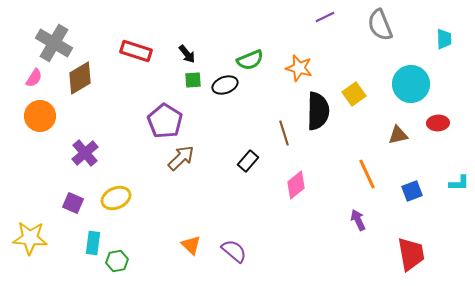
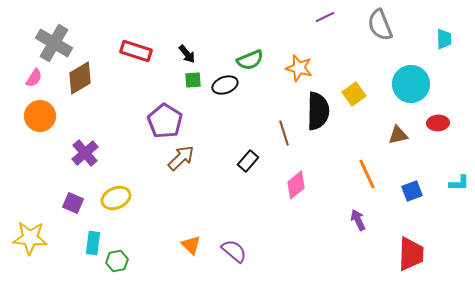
red trapezoid: rotated 12 degrees clockwise
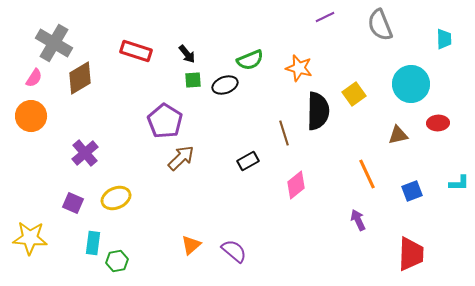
orange circle: moved 9 px left
black rectangle: rotated 20 degrees clockwise
orange triangle: rotated 35 degrees clockwise
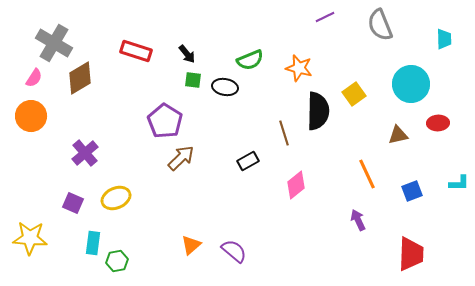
green square: rotated 12 degrees clockwise
black ellipse: moved 2 px down; rotated 30 degrees clockwise
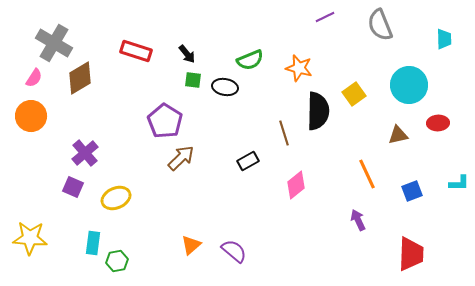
cyan circle: moved 2 px left, 1 px down
purple square: moved 16 px up
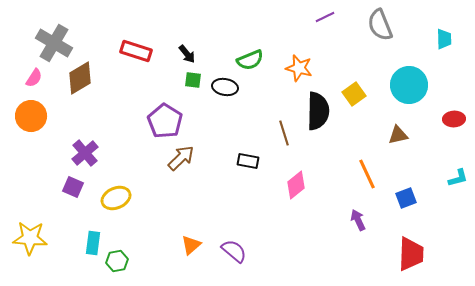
red ellipse: moved 16 px right, 4 px up
black rectangle: rotated 40 degrees clockwise
cyan L-shape: moved 1 px left, 5 px up; rotated 15 degrees counterclockwise
blue square: moved 6 px left, 7 px down
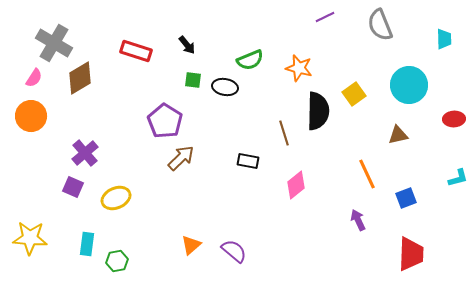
black arrow: moved 9 px up
cyan rectangle: moved 6 px left, 1 px down
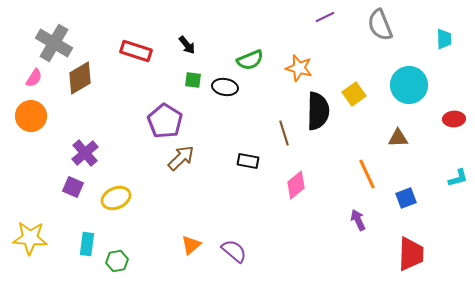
brown triangle: moved 3 px down; rotated 10 degrees clockwise
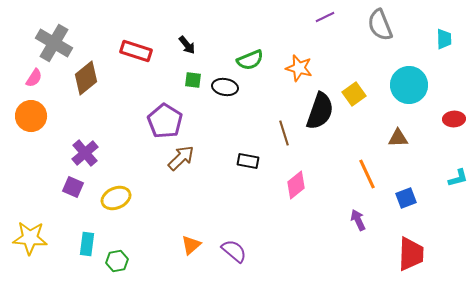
brown diamond: moved 6 px right; rotated 8 degrees counterclockwise
black semicircle: moved 2 px right; rotated 18 degrees clockwise
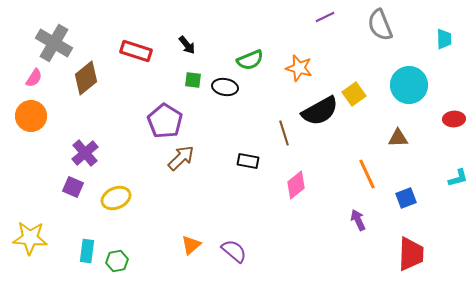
black semicircle: rotated 42 degrees clockwise
cyan rectangle: moved 7 px down
